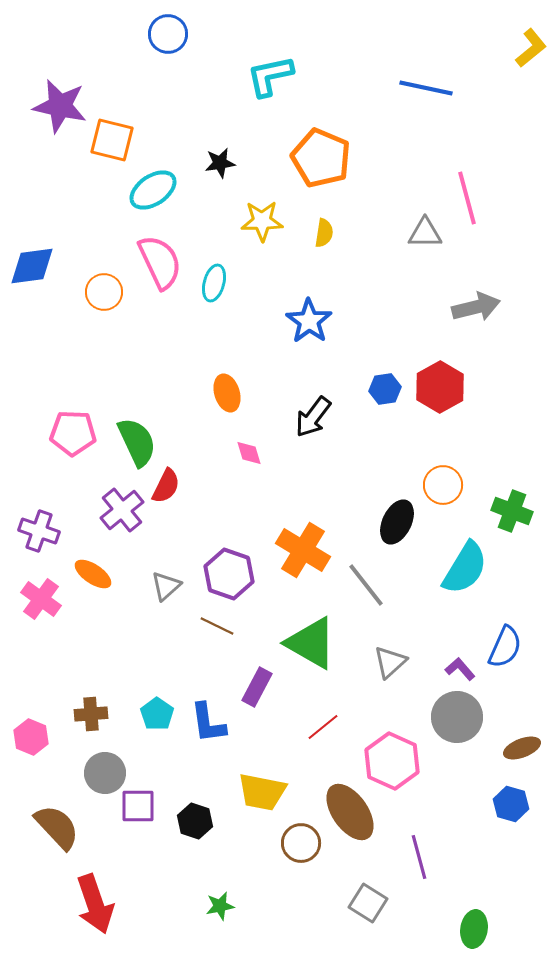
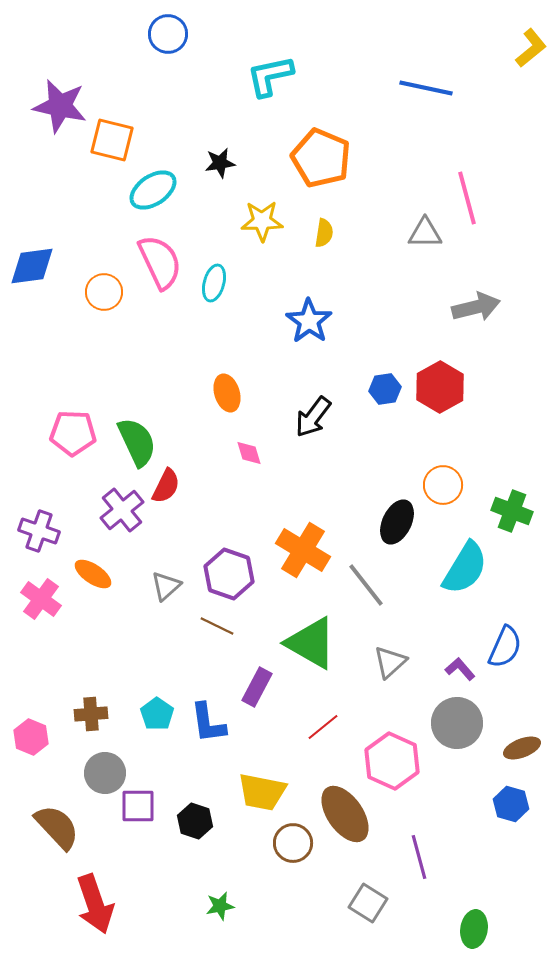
gray circle at (457, 717): moved 6 px down
brown ellipse at (350, 812): moved 5 px left, 2 px down
brown circle at (301, 843): moved 8 px left
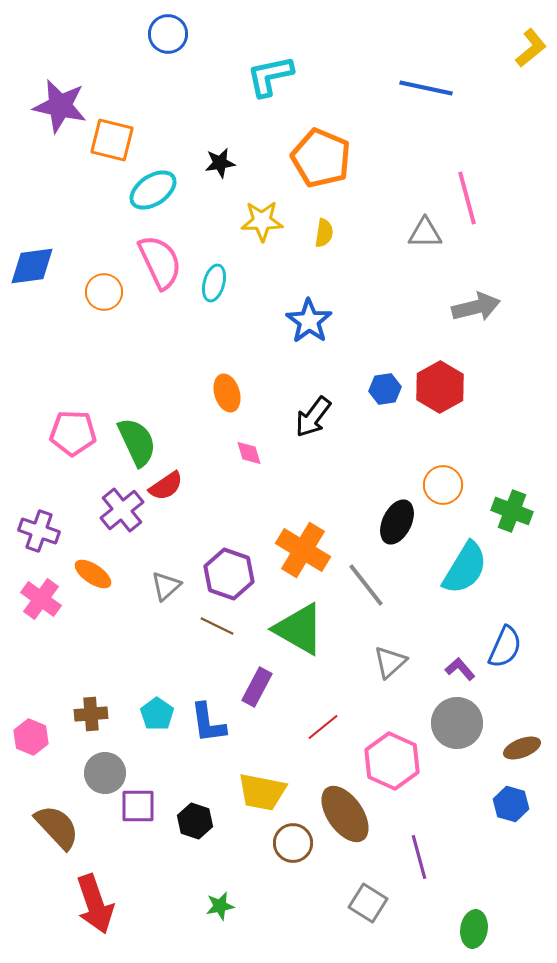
red semicircle at (166, 486): rotated 30 degrees clockwise
green triangle at (311, 643): moved 12 px left, 14 px up
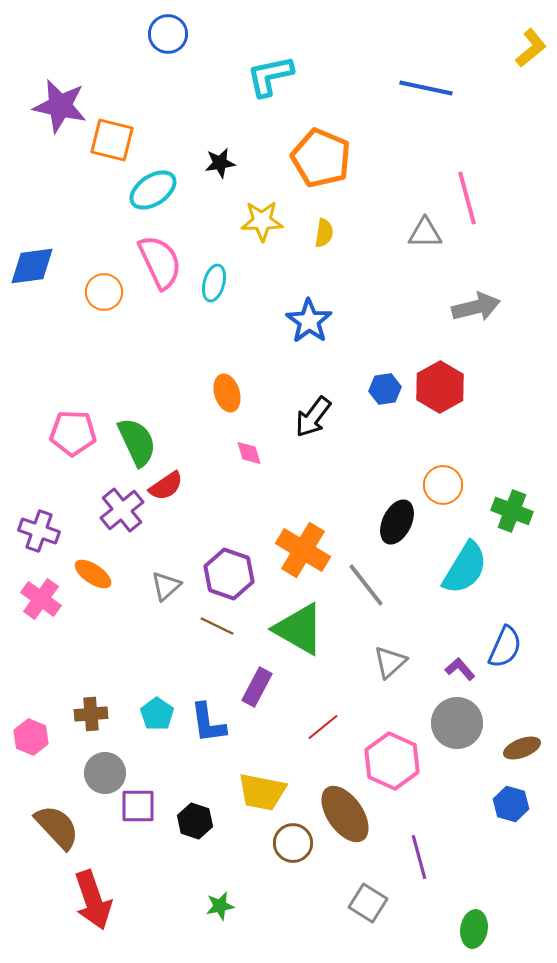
red arrow at (95, 904): moved 2 px left, 4 px up
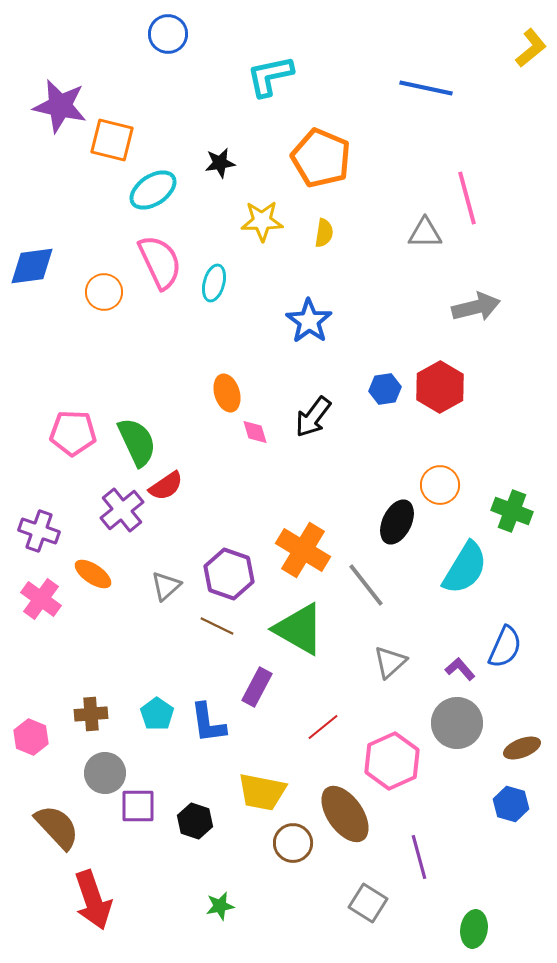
pink diamond at (249, 453): moved 6 px right, 21 px up
orange circle at (443, 485): moved 3 px left
pink hexagon at (392, 761): rotated 12 degrees clockwise
